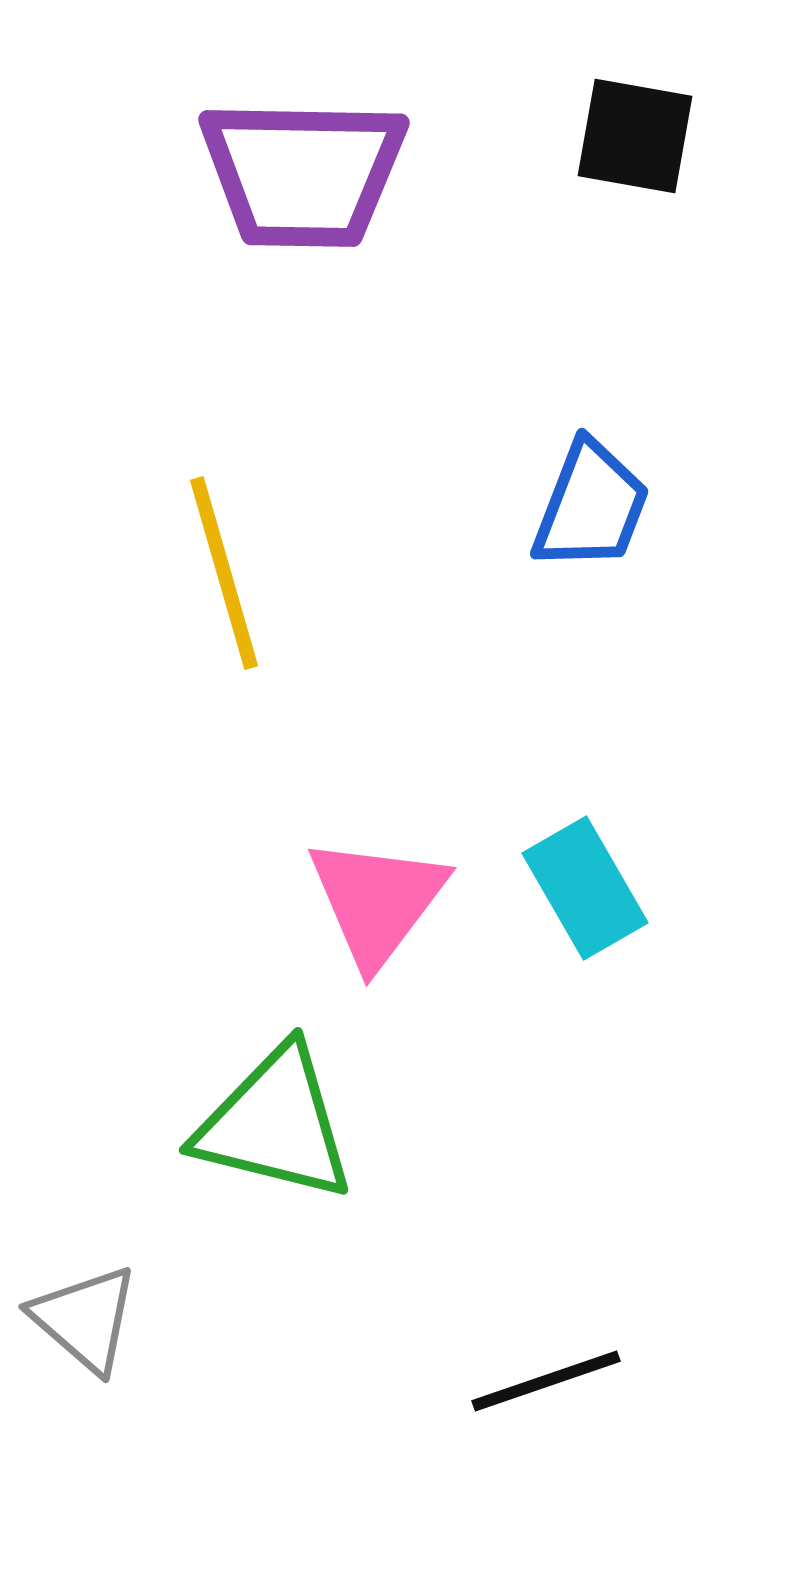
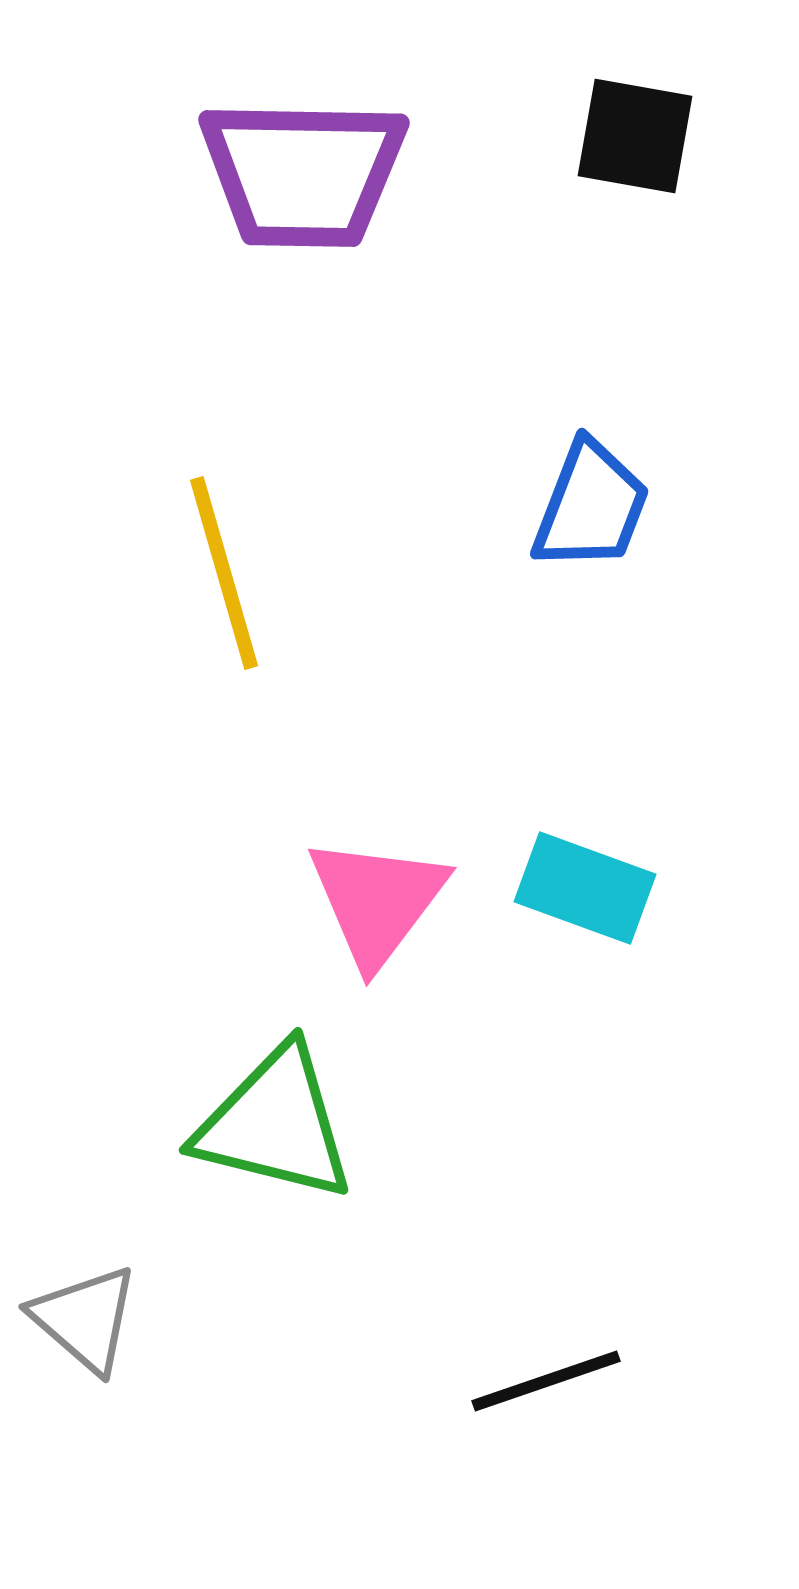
cyan rectangle: rotated 40 degrees counterclockwise
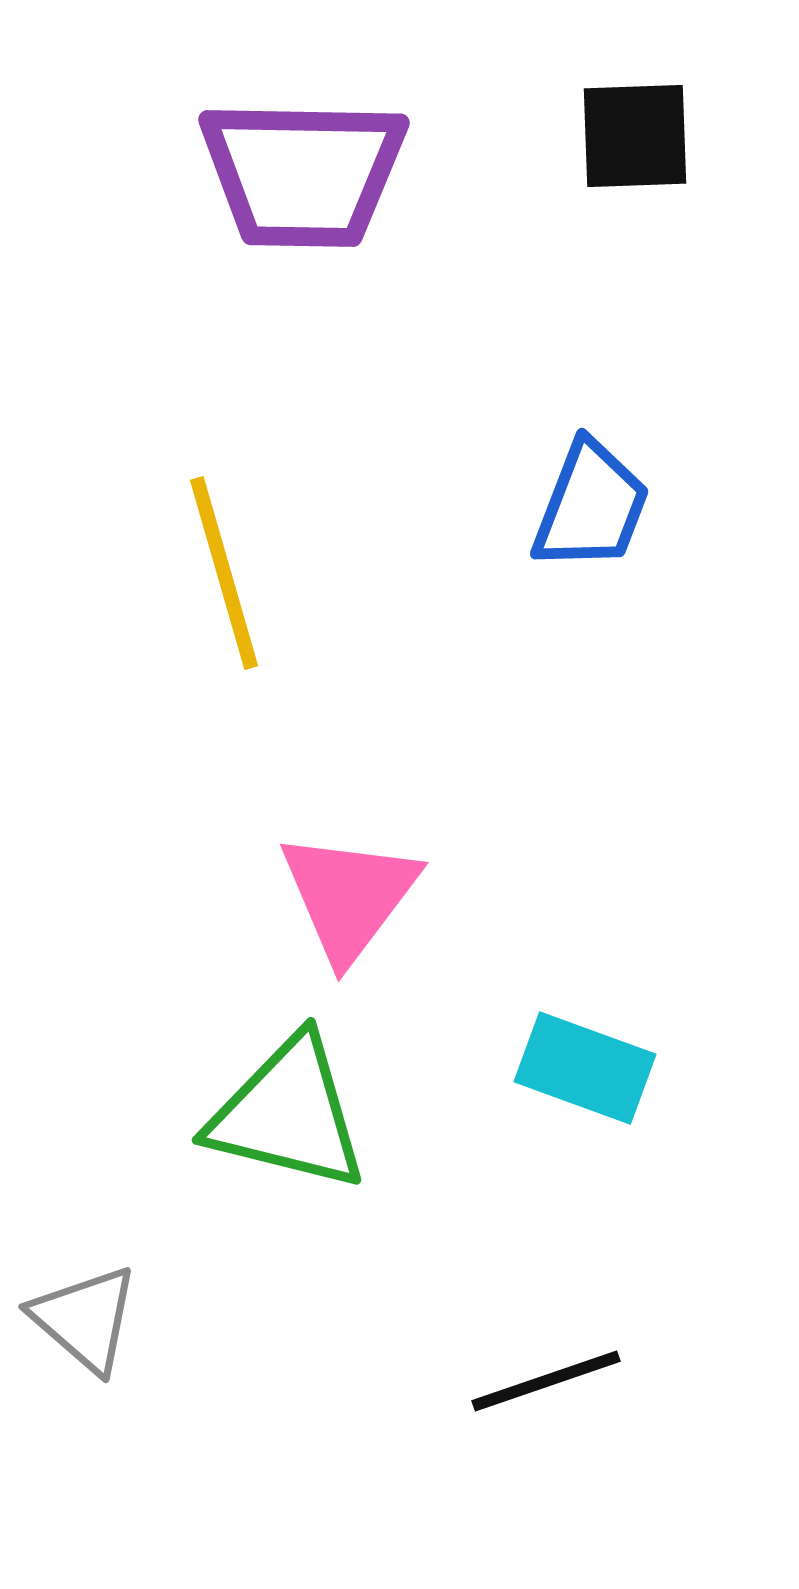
black square: rotated 12 degrees counterclockwise
cyan rectangle: moved 180 px down
pink triangle: moved 28 px left, 5 px up
green triangle: moved 13 px right, 10 px up
